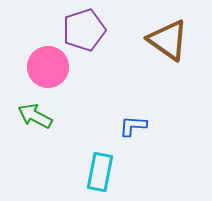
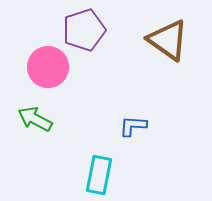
green arrow: moved 3 px down
cyan rectangle: moved 1 px left, 3 px down
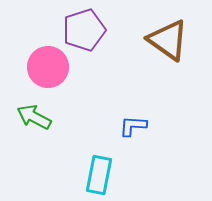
green arrow: moved 1 px left, 2 px up
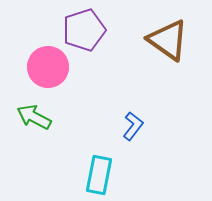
blue L-shape: rotated 124 degrees clockwise
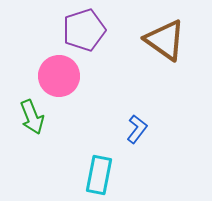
brown triangle: moved 3 px left
pink circle: moved 11 px right, 9 px down
green arrow: moved 2 px left; rotated 140 degrees counterclockwise
blue L-shape: moved 4 px right, 3 px down
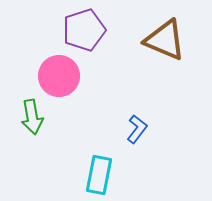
brown triangle: rotated 12 degrees counterclockwise
green arrow: rotated 12 degrees clockwise
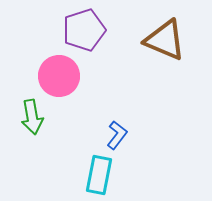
blue L-shape: moved 20 px left, 6 px down
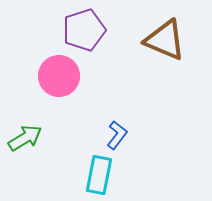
green arrow: moved 7 px left, 21 px down; rotated 112 degrees counterclockwise
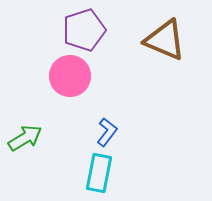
pink circle: moved 11 px right
blue L-shape: moved 10 px left, 3 px up
cyan rectangle: moved 2 px up
